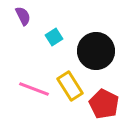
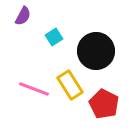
purple semicircle: rotated 54 degrees clockwise
yellow rectangle: moved 1 px up
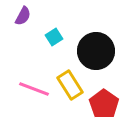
red pentagon: rotated 8 degrees clockwise
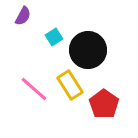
black circle: moved 8 px left, 1 px up
pink line: rotated 20 degrees clockwise
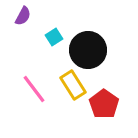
yellow rectangle: moved 3 px right
pink line: rotated 12 degrees clockwise
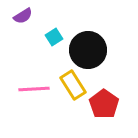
purple semicircle: rotated 30 degrees clockwise
pink line: rotated 56 degrees counterclockwise
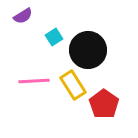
pink line: moved 8 px up
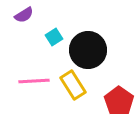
purple semicircle: moved 1 px right, 1 px up
red pentagon: moved 15 px right, 3 px up
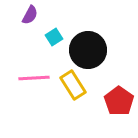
purple semicircle: moved 6 px right; rotated 30 degrees counterclockwise
pink line: moved 3 px up
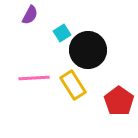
cyan square: moved 8 px right, 4 px up
